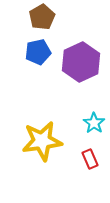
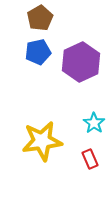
brown pentagon: moved 2 px left, 1 px down
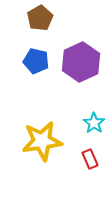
blue pentagon: moved 2 px left, 9 px down; rotated 25 degrees clockwise
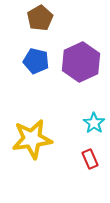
yellow star: moved 10 px left, 2 px up
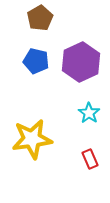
cyan star: moved 5 px left, 10 px up
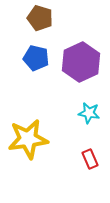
brown pentagon: rotated 25 degrees counterclockwise
blue pentagon: moved 3 px up
cyan star: rotated 25 degrees counterclockwise
yellow star: moved 4 px left
